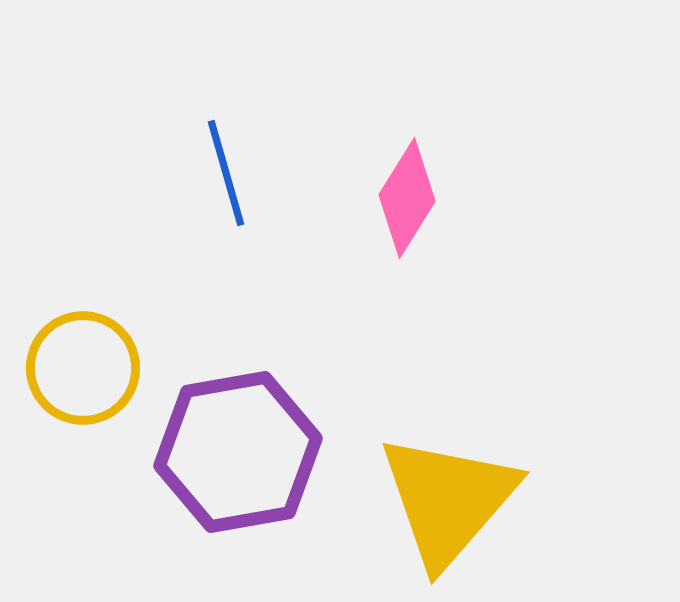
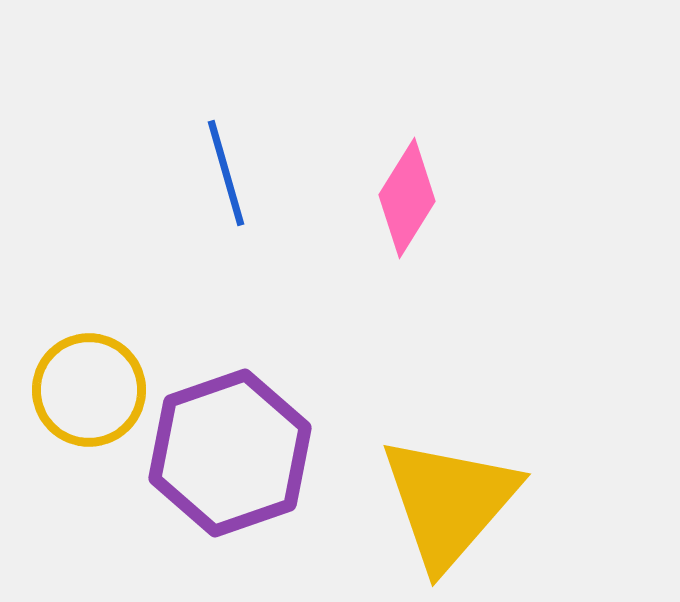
yellow circle: moved 6 px right, 22 px down
purple hexagon: moved 8 px left, 1 px down; rotated 9 degrees counterclockwise
yellow triangle: moved 1 px right, 2 px down
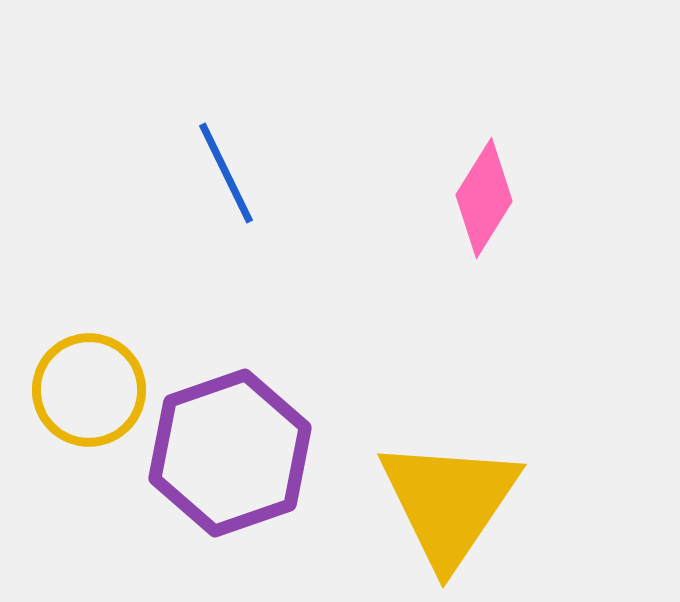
blue line: rotated 10 degrees counterclockwise
pink diamond: moved 77 px right
yellow triangle: rotated 7 degrees counterclockwise
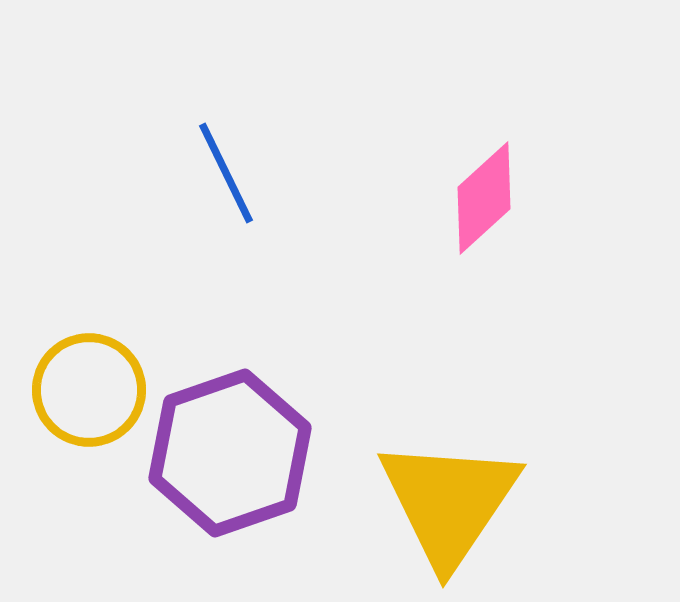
pink diamond: rotated 16 degrees clockwise
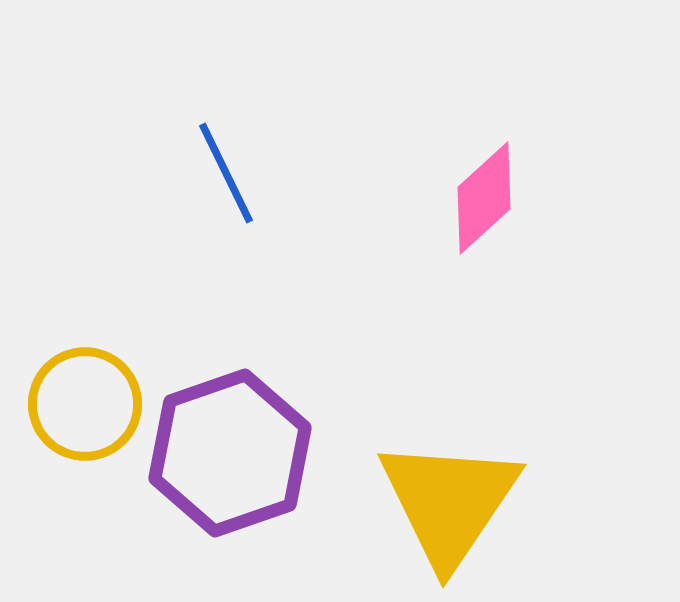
yellow circle: moved 4 px left, 14 px down
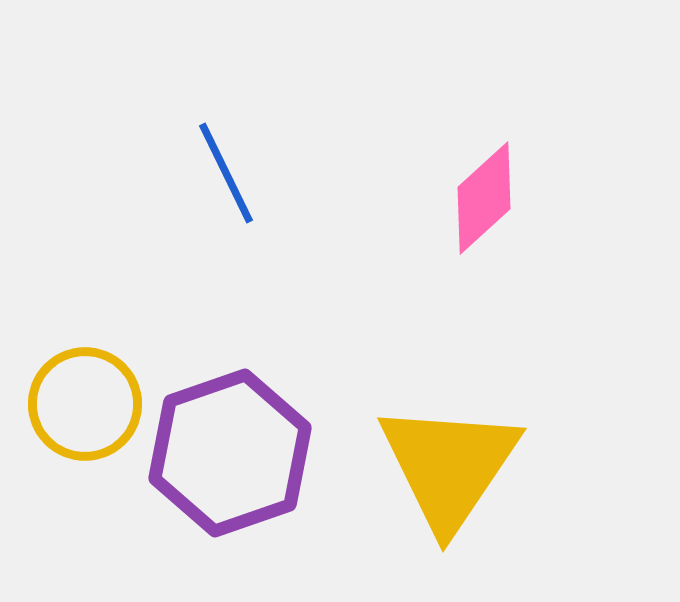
yellow triangle: moved 36 px up
